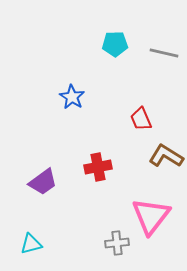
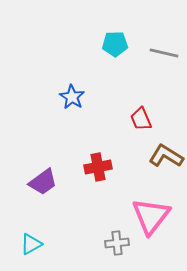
cyan triangle: rotated 15 degrees counterclockwise
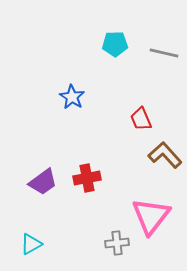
brown L-shape: moved 1 px left, 1 px up; rotated 16 degrees clockwise
red cross: moved 11 px left, 11 px down
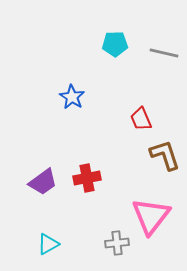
brown L-shape: rotated 24 degrees clockwise
cyan triangle: moved 17 px right
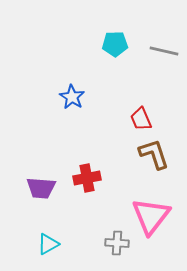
gray line: moved 2 px up
brown L-shape: moved 11 px left, 1 px up
purple trapezoid: moved 2 px left, 6 px down; rotated 40 degrees clockwise
gray cross: rotated 10 degrees clockwise
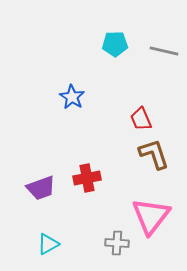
purple trapezoid: rotated 24 degrees counterclockwise
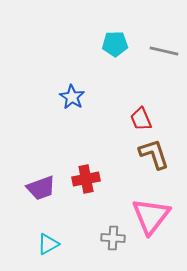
red cross: moved 1 px left, 1 px down
gray cross: moved 4 px left, 5 px up
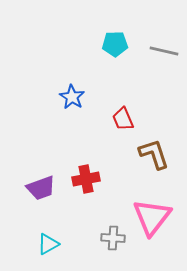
red trapezoid: moved 18 px left
pink triangle: moved 1 px right, 1 px down
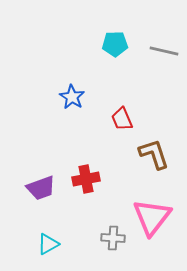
red trapezoid: moved 1 px left
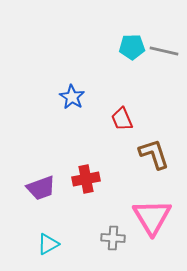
cyan pentagon: moved 17 px right, 3 px down
pink triangle: rotated 9 degrees counterclockwise
